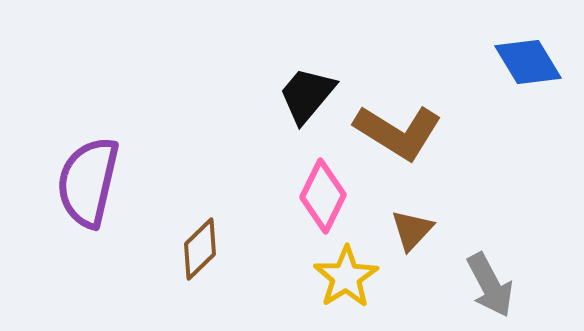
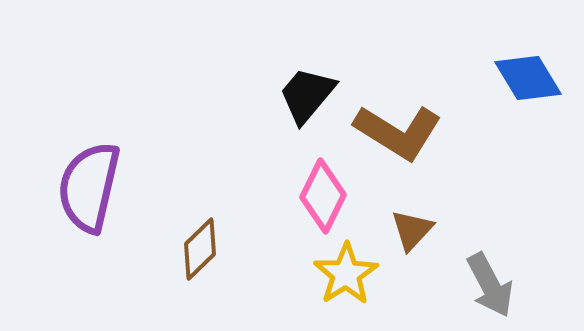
blue diamond: moved 16 px down
purple semicircle: moved 1 px right, 5 px down
yellow star: moved 3 px up
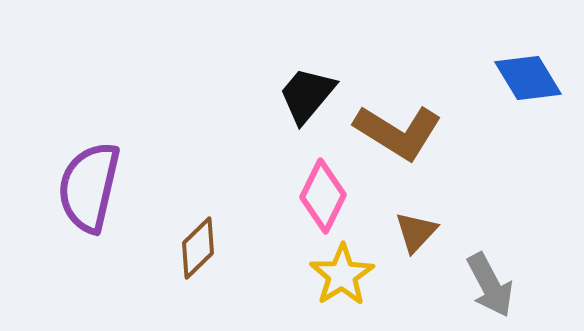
brown triangle: moved 4 px right, 2 px down
brown diamond: moved 2 px left, 1 px up
yellow star: moved 4 px left, 1 px down
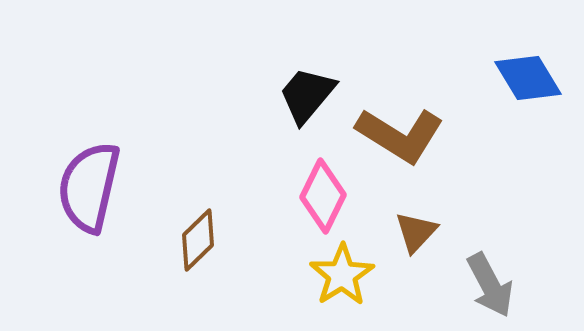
brown L-shape: moved 2 px right, 3 px down
brown diamond: moved 8 px up
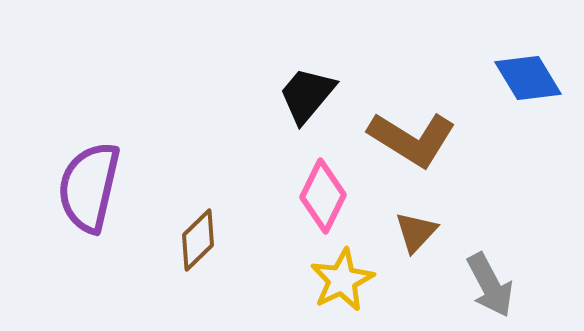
brown L-shape: moved 12 px right, 4 px down
yellow star: moved 5 px down; rotated 6 degrees clockwise
